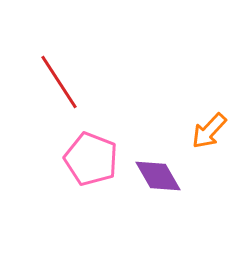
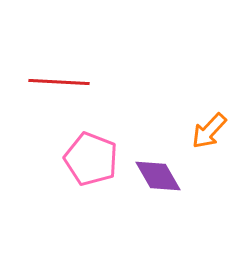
red line: rotated 54 degrees counterclockwise
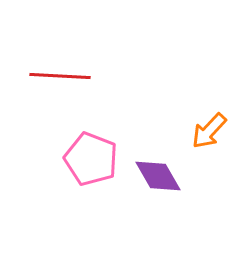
red line: moved 1 px right, 6 px up
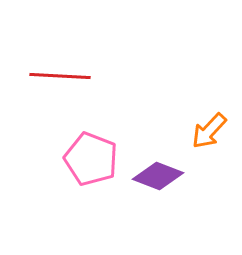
purple diamond: rotated 39 degrees counterclockwise
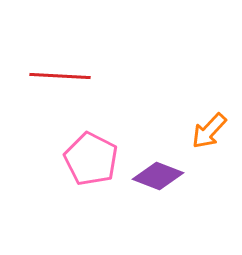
pink pentagon: rotated 6 degrees clockwise
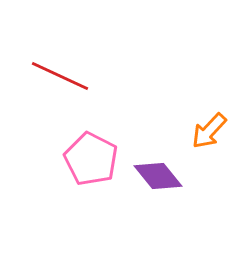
red line: rotated 22 degrees clockwise
purple diamond: rotated 30 degrees clockwise
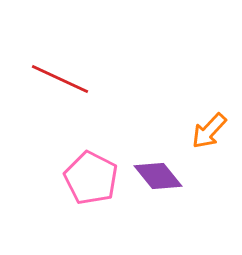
red line: moved 3 px down
pink pentagon: moved 19 px down
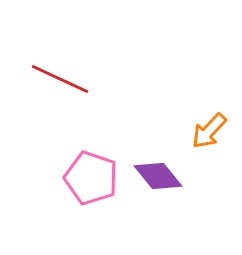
pink pentagon: rotated 8 degrees counterclockwise
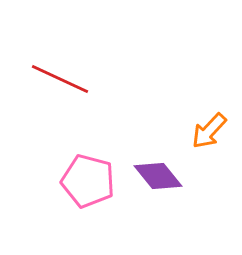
pink pentagon: moved 3 px left, 3 px down; rotated 4 degrees counterclockwise
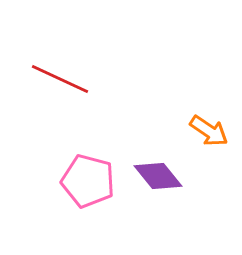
orange arrow: rotated 99 degrees counterclockwise
